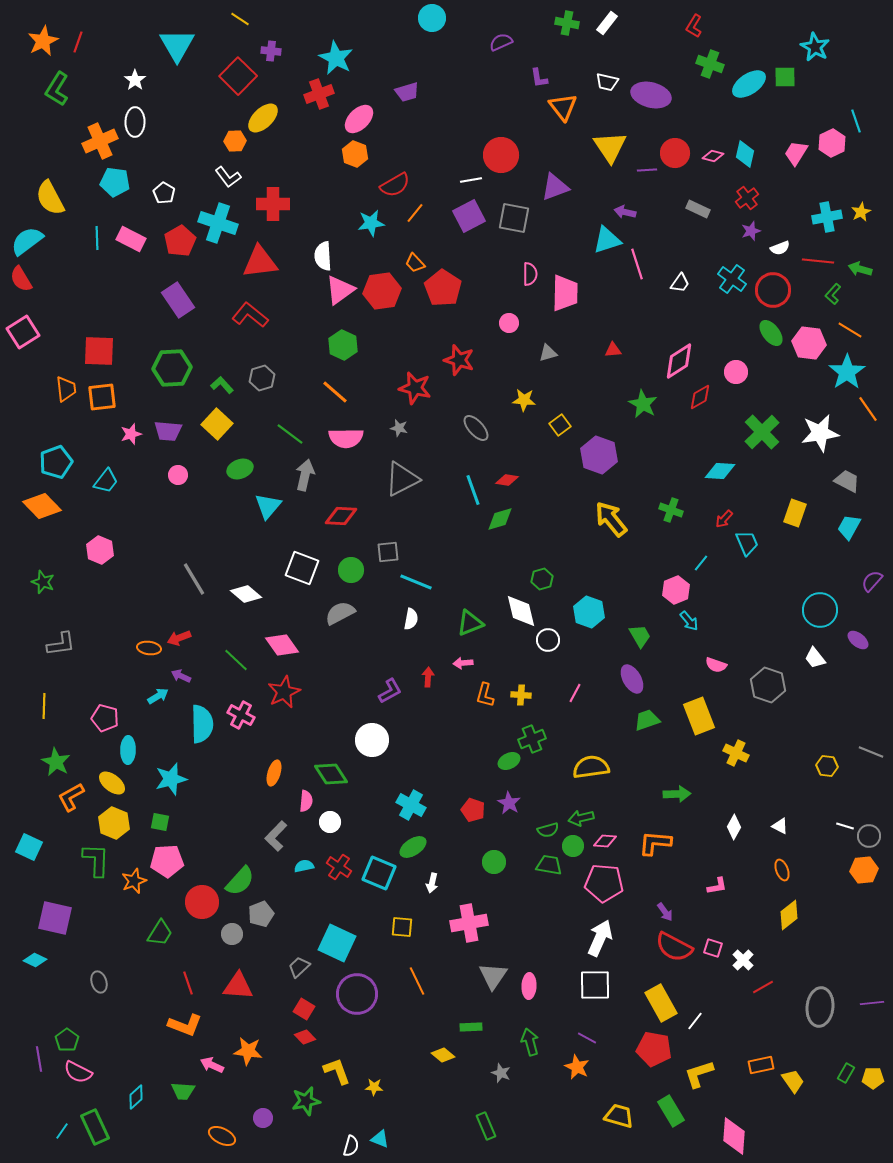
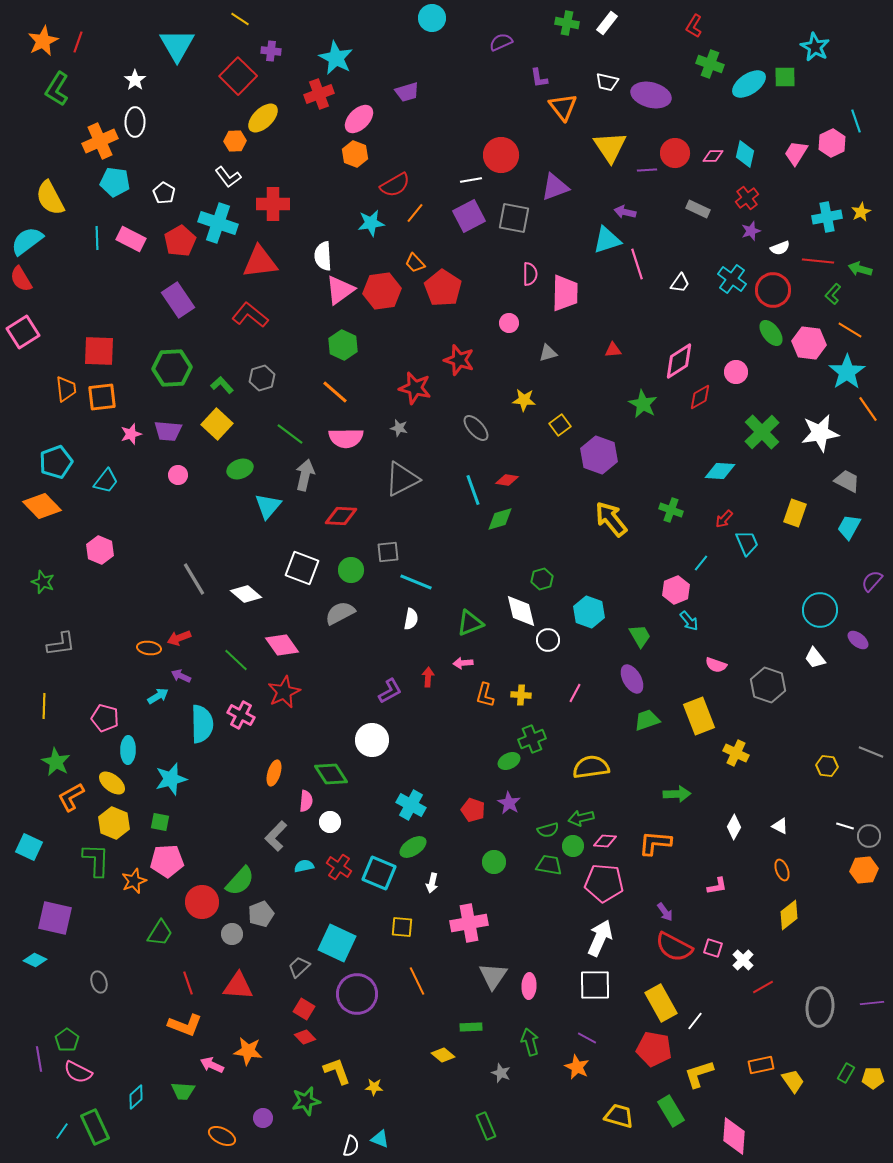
pink diamond at (713, 156): rotated 15 degrees counterclockwise
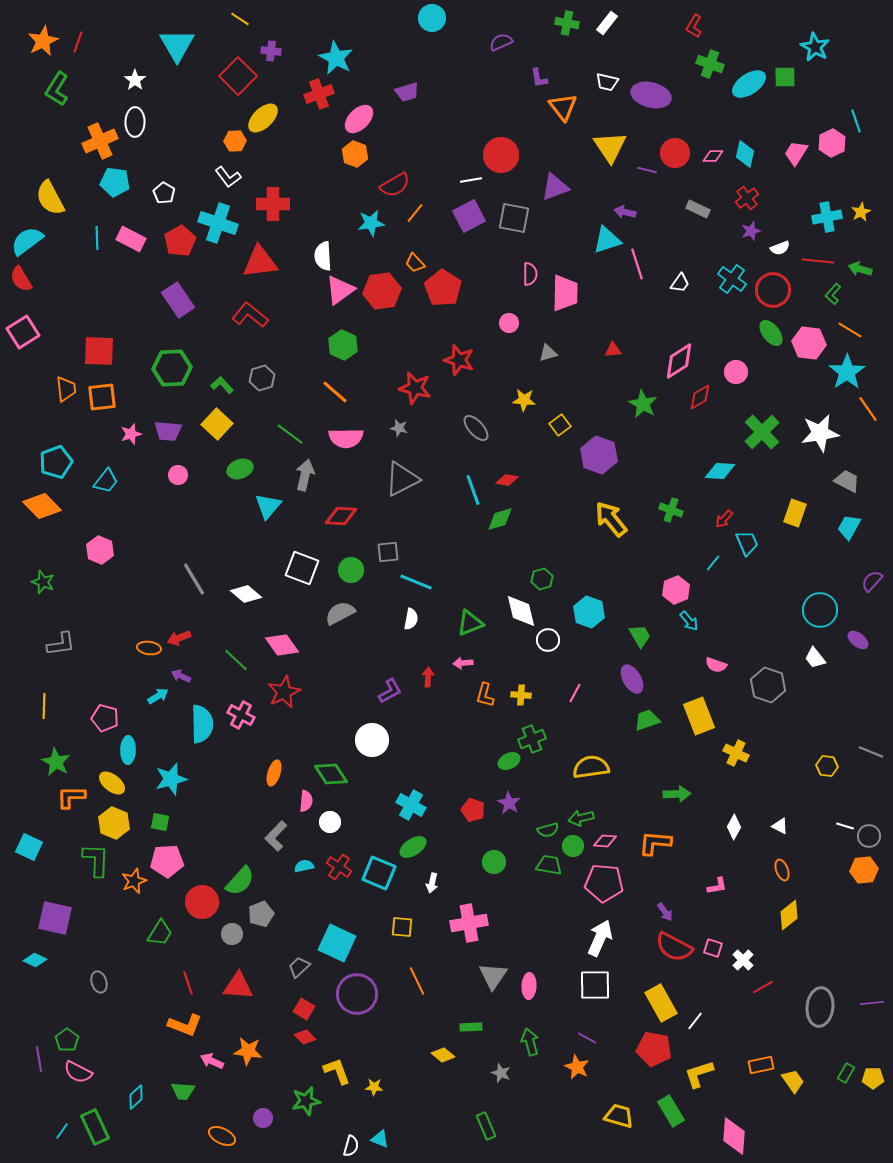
purple line at (647, 170): rotated 18 degrees clockwise
cyan line at (701, 563): moved 12 px right
orange L-shape at (71, 797): rotated 28 degrees clockwise
pink arrow at (212, 1065): moved 4 px up
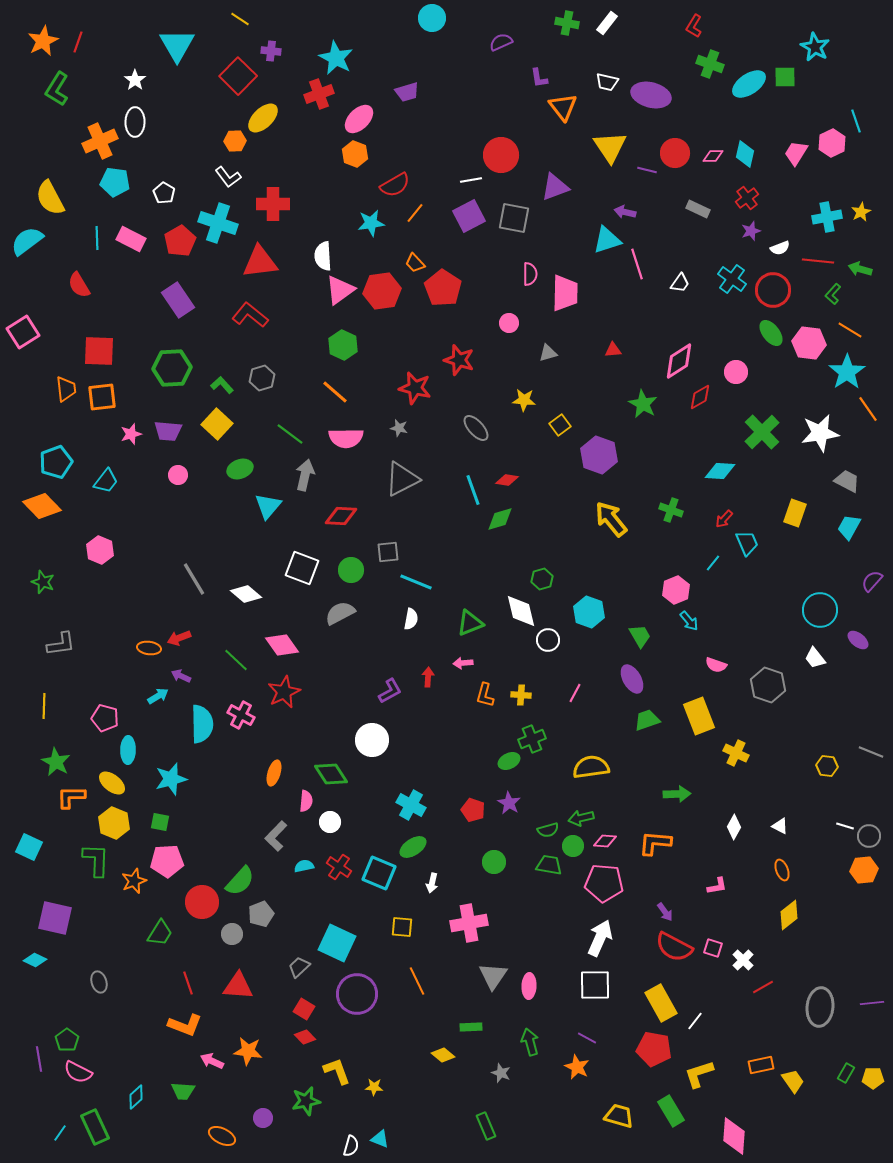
red semicircle at (21, 279): moved 58 px right, 6 px down
cyan line at (62, 1131): moved 2 px left, 2 px down
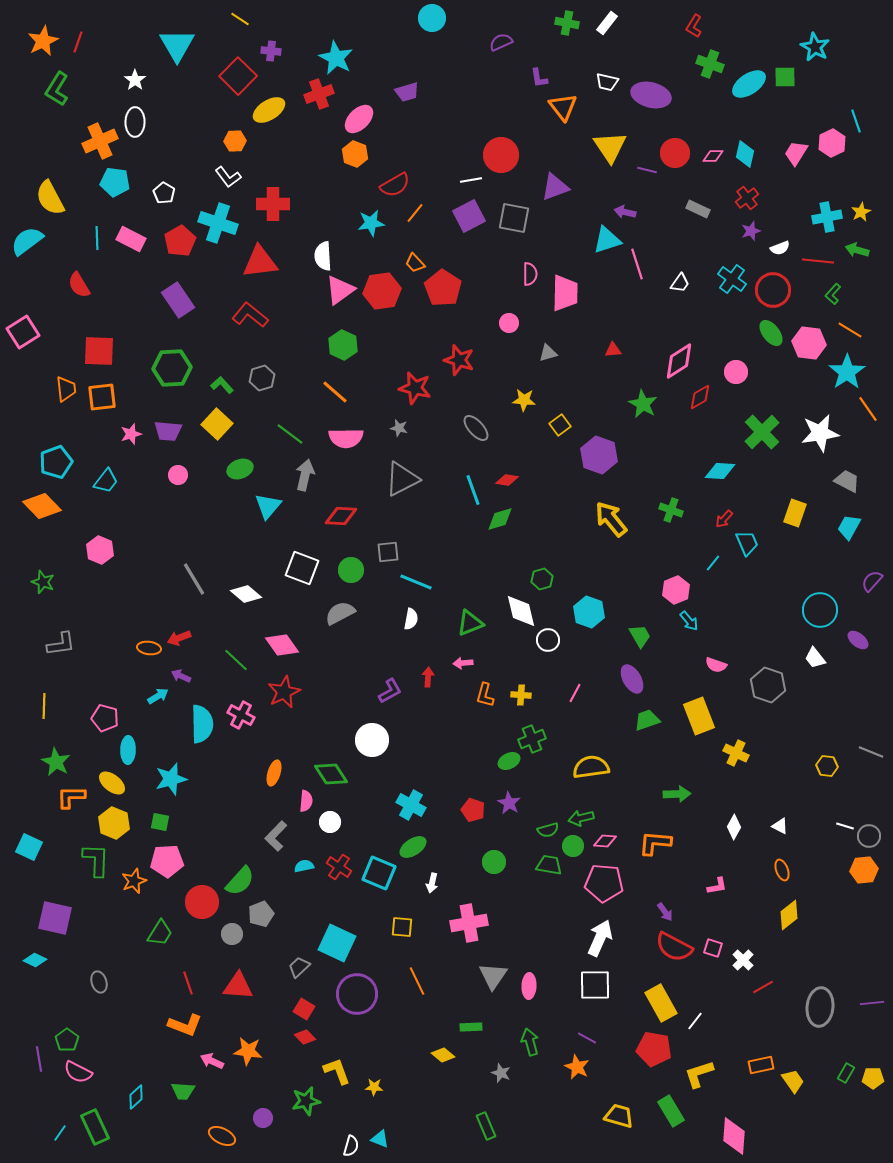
yellow ellipse at (263, 118): moved 6 px right, 8 px up; rotated 12 degrees clockwise
green arrow at (860, 269): moved 3 px left, 19 px up
